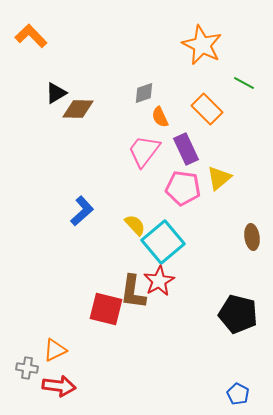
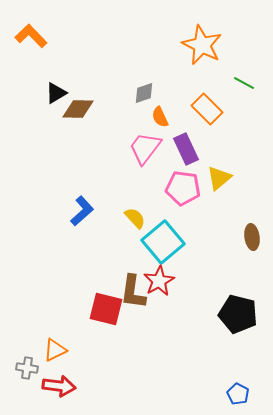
pink trapezoid: moved 1 px right, 3 px up
yellow semicircle: moved 7 px up
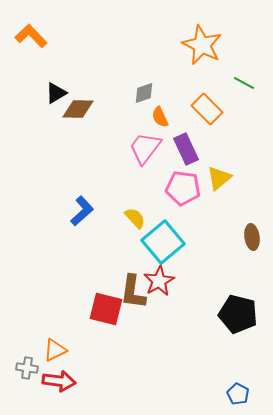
red arrow: moved 5 px up
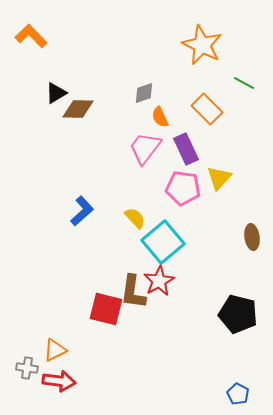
yellow triangle: rotated 8 degrees counterclockwise
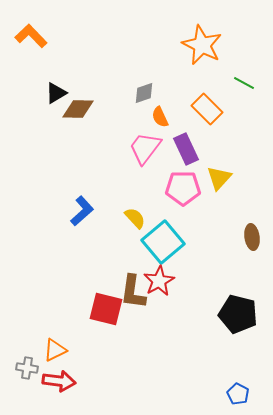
pink pentagon: rotated 8 degrees counterclockwise
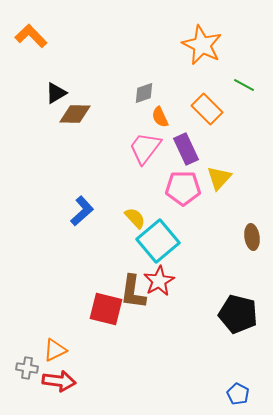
green line: moved 2 px down
brown diamond: moved 3 px left, 5 px down
cyan square: moved 5 px left, 1 px up
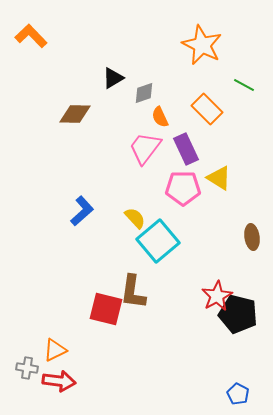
black triangle: moved 57 px right, 15 px up
yellow triangle: rotated 40 degrees counterclockwise
red star: moved 58 px right, 15 px down
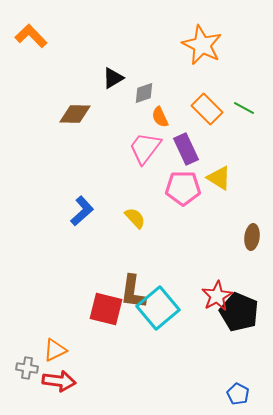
green line: moved 23 px down
brown ellipse: rotated 15 degrees clockwise
cyan square: moved 67 px down
black pentagon: moved 1 px right, 2 px up; rotated 9 degrees clockwise
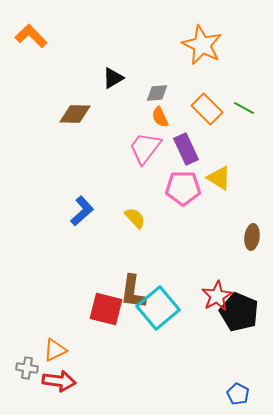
gray diamond: moved 13 px right; rotated 15 degrees clockwise
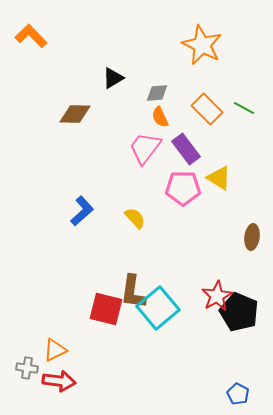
purple rectangle: rotated 12 degrees counterclockwise
